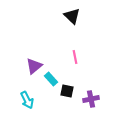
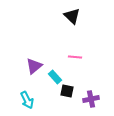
pink line: rotated 72 degrees counterclockwise
cyan rectangle: moved 4 px right, 2 px up
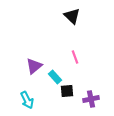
pink line: rotated 64 degrees clockwise
black square: rotated 16 degrees counterclockwise
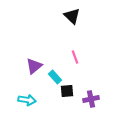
cyan arrow: rotated 54 degrees counterclockwise
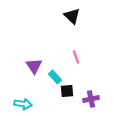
pink line: moved 1 px right
purple triangle: rotated 24 degrees counterclockwise
cyan arrow: moved 4 px left, 4 px down
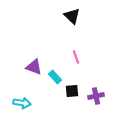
purple triangle: moved 1 px down; rotated 36 degrees counterclockwise
black square: moved 5 px right
purple cross: moved 5 px right, 3 px up
cyan arrow: moved 1 px left, 1 px up
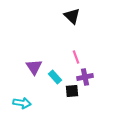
purple triangle: rotated 36 degrees clockwise
purple cross: moved 11 px left, 19 px up
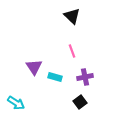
pink line: moved 4 px left, 6 px up
cyan rectangle: rotated 32 degrees counterclockwise
black square: moved 8 px right, 11 px down; rotated 32 degrees counterclockwise
cyan arrow: moved 6 px left; rotated 24 degrees clockwise
